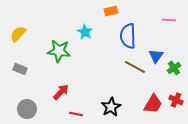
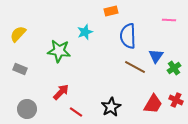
cyan star: rotated 21 degrees clockwise
red line: moved 2 px up; rotated 24 degrees clockwise
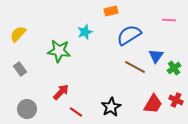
blue semicircle: moved 1 px right, 1 px up; rotated 60 degrees clockwise
gray rectangle: rotated 32 degrees clockwise
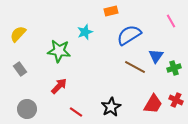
pink line: moved 2 px right, 1 px down; rotated 56 degrees clockwise
green cross: rotated 16 degrees clockwise
red arrow: moved 2 px left, 6 px up
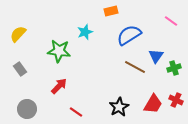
pink line: rotated 24 degrees counterclockwise
black star: moved 8 px right
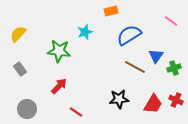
black star: moved 8 px up; rotated 24 degrees clockwise
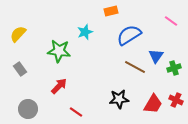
gray circle: moved 1 px right
